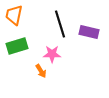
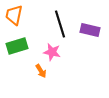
purple rectangle: moved 1 px right, 2 px up
pink star: moved 2 px up; rotated 12 degrees clockwise
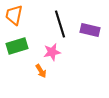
pink star: rotated 24 degrees counterclockwise
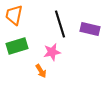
purple rectangle: moved 1 px up
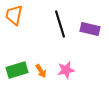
green rectangle: moved 24 px down
pink star: moved 14 px right, 18 px down
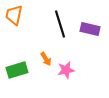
orange arrow: moved 5 px right, 12 px up
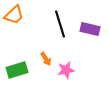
orange trapezoid: rotated 145 degrees counterclockwise
